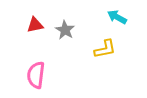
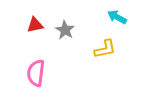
pink semicircle: moved 2 px up
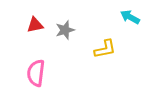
cyan arrow: moved 13 px right
gray star: rotated 24 degrees clockwise
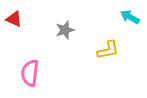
red triangle: moved 21 px left, 6 px up; rotated 36 degrees clockwise
yellow L-shape: moved 3 px right, 1 px down
pink semicircle: moved 6 px left
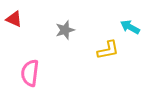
cyan arrow: moved 10 px down
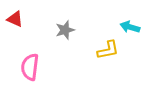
red triangle: moved 1 px right
cyan arrow: rotated 12 degrees counterclockwise
pink semicircle: moved 6 px up
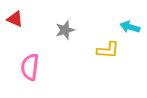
yellow L-shape: rotated 15 degrees clockwise
